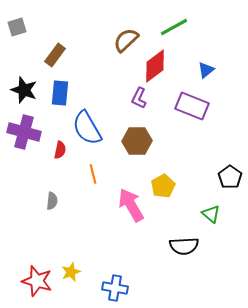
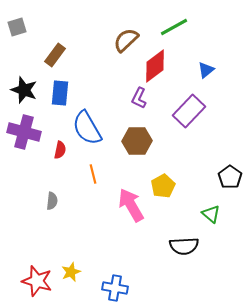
purple rectangle: moved 3 px left, 5 px down; rotated 68 degrees counterclockwise
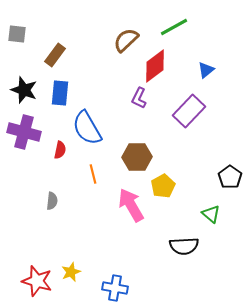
gray square: moved 7 px down; rotated 24 degrees clockwise
brown hexagon: moved 16 px down
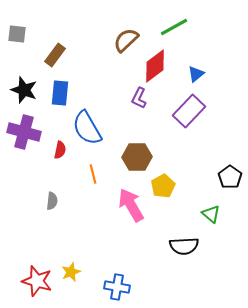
blue triangle: moved 10 px left, 4 px down
blue cross: moved 2 px right, 1 px up
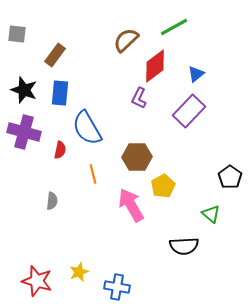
yellow star: moved 8 px right
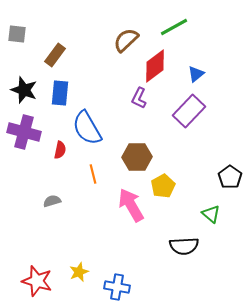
gray semicircle: rotated 114 degrees counterclockwise
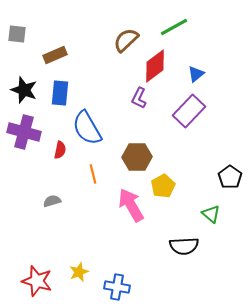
brown rectangle: rotated 30 degrees clockwise
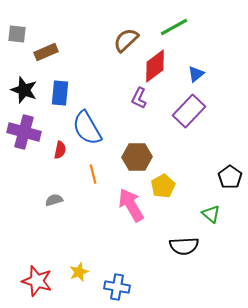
brown rectangle: moved 9 px left, 3 px up
gray semicircle: moved 2 px right, 1 px up
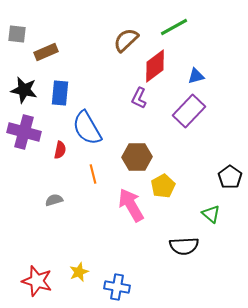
blue triangle: moved 2 px down; rotated 24 degrees clockwise
black star: rotated 8 degrees counterclockwise
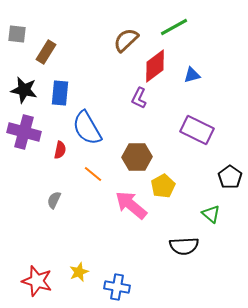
brown rectangle: rotated 35 degrees counterclockwise
blue triangle: moved 4 px left, 1 px up
purple rectangle: moved 8 px right, 19 px down; rotated 72 degrees clockwise
orange line: rotated 36 degrees counterclockwise
gray semicircle: rotated 48 degrees counterclockwise
pink arrow: rotated 20 degrees counterclockwise
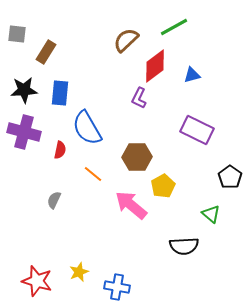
black star: rotated 16 degrees counterclockwise
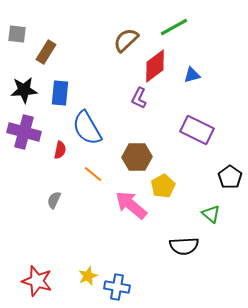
yellow star: moved 9 px right, 4 px down
